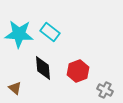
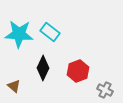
black diamond: rotated 30 degrees clockwise
brown triangle: moved 1 px left, 2 px up
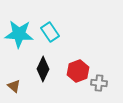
cyan rectangle: rotated 18 degrees clockwise
black diamond: moved 1 px down
gray cross: moved 6 px left, 7 px up; rotated 21 degrees counterclockwise
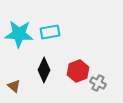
cyan rectangle: rotated 66 degrees counterclockwise
black diamond: moved 1 px right, 1 px down
gray cross: moved 1 px left; rotated 21 degrees clockwise
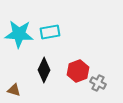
brown triangle: moved 4 px down; rotated 24 degrees counterclockwise
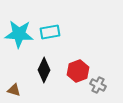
gray cross: moved 2 px down
